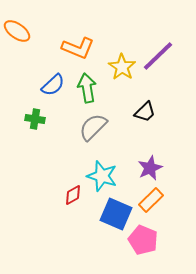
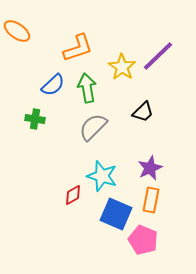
orange L-shape: rotated 40 degrees counterclockwise
black trapezoid: moved 2 px left
orange rectangle: rotated 35 degrees counterclockwise
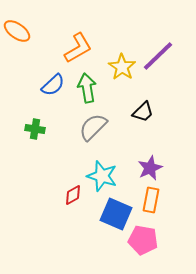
orange L-shape: rotated 12 degrees counterclockwise
green cross: moved 10 px down
pink pentagon: rotated 12 degrees counterclockwise
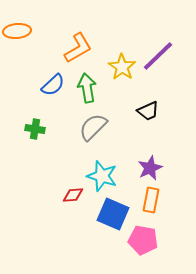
orange ellipse: rotated 40 degrees counterclockwise
black trapezoid: moved 5 px right, 1 px up; rotated 20 degrees clockwise
red diamond: rotated 25 degrees clockwise
blue square: moved 3 px left
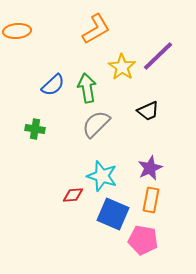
orange L-shape: moved 18 px right, 19 px up
gray semicircle: moved 3 px right, 3 px up
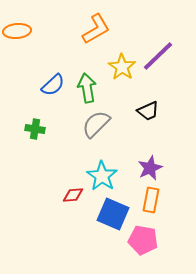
cyan star: rotated 16 degrees clockwise
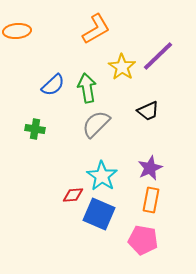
blue square: moved 14 px left
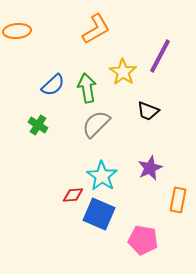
purple line: moved 2 px right; rotated 18 degrees counterclockwise
yellow star: moved 1 px right, 5 px down
black trapezoid: rotated 45 degrees clockwise
green cross: moved 3 px right, 4 px up; rotated 24 degrees clockwise
orange rectangle: moved 27 px right
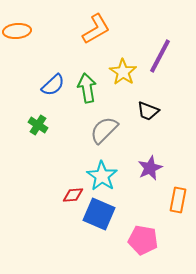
gray semicircle: moved 8 px right, 6 px down
